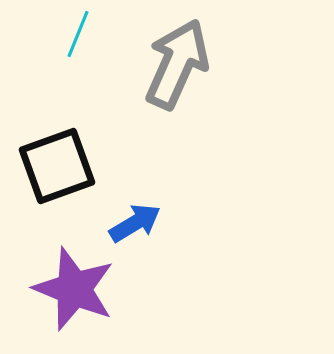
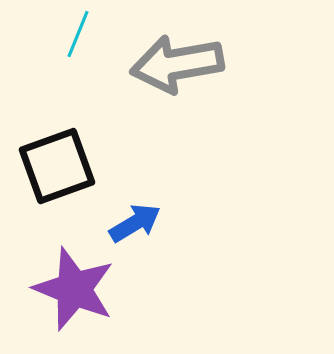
gray arrow: rotated 124 degrees counterclockwise
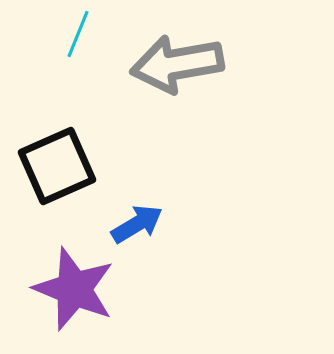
black square: rotated 4 degrees counterclockwise
blue arrow: moved 2 px right, 1 px down
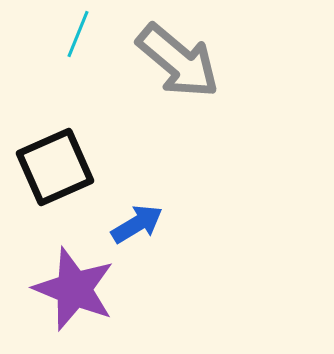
gray arrow: moved 1 px right, 3 px up; rotated 130 degrees counterclockwise
black square: moved 2 px left, 1 px down
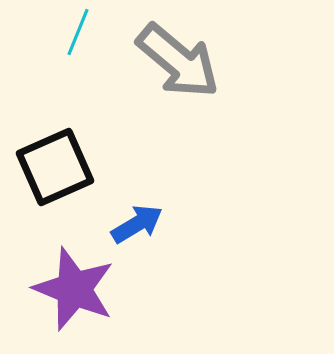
cyan line: moved 2 px up
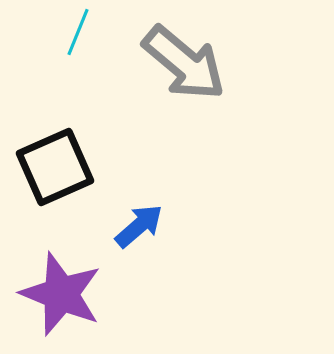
gray arrow: moved 6 px right, 2 px down
blue arrow: moved 2 px right, 2 px down; rotated 10 degrees counterclockwise
purple star: moved 13 px left, 5 px down
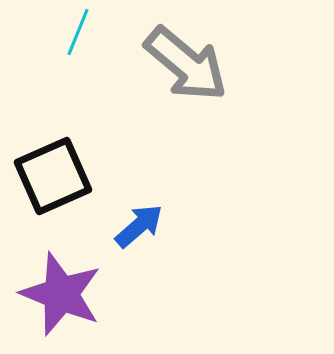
gray arrow: moved 2 px right, 1 px down
black square: moved 2 px left, 9 px down
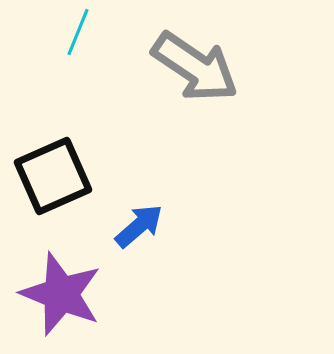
gray arrow: moved 9 px right, 3 px down; rotated 6 degrees counterclockwise
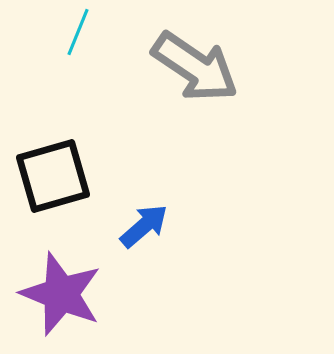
black square: rotated 8 degrees clockwise
blue arrow: moved 5 px right
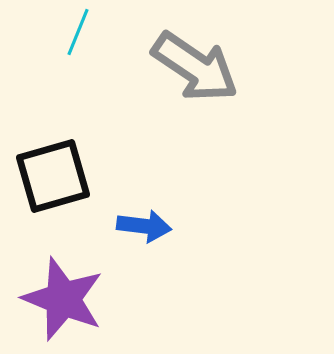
blue arrow: rotated 48 degrees clockwise
purple star: moved 2 px right, 5 px down
